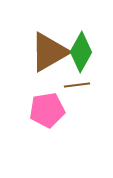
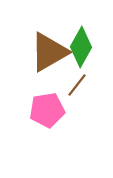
green diamond: moved 5 px up
brown line: rotated 45 degrees counterclockwise
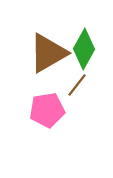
green diamond: moved 3 px right, 2 px down
brown triangle: moved 1 px left, 1 px down
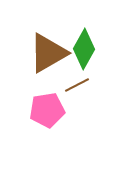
brown line: rotated 25 degrees clockwise
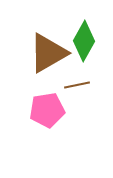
green diamond: moved 8 px up
brown line: rotated 15 degrees clockwise
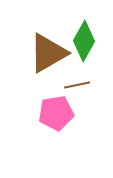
pink pentagon: moved 9 px right, 3 px down
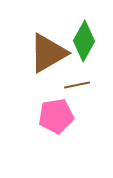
pink pentagon: moved 3 px down
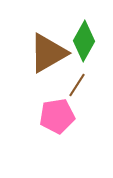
brown line: rotated 45 degrees counterclockwise
pink pentagon: moved 1 px right
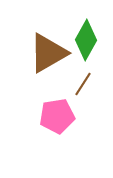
green diamond: moved 2 px right, 1 px up
brown line: moved 6 px right, 1 px up
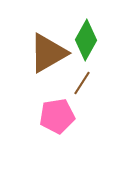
brown line: moved 1 px left, 1 px up
